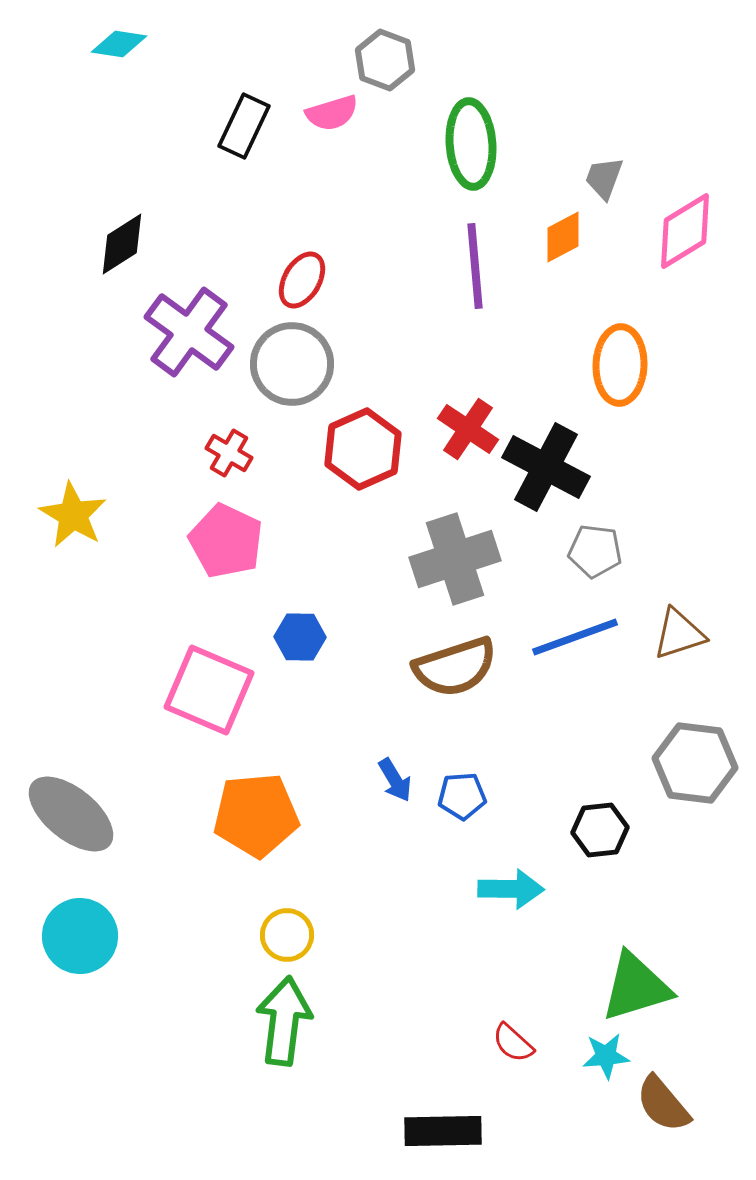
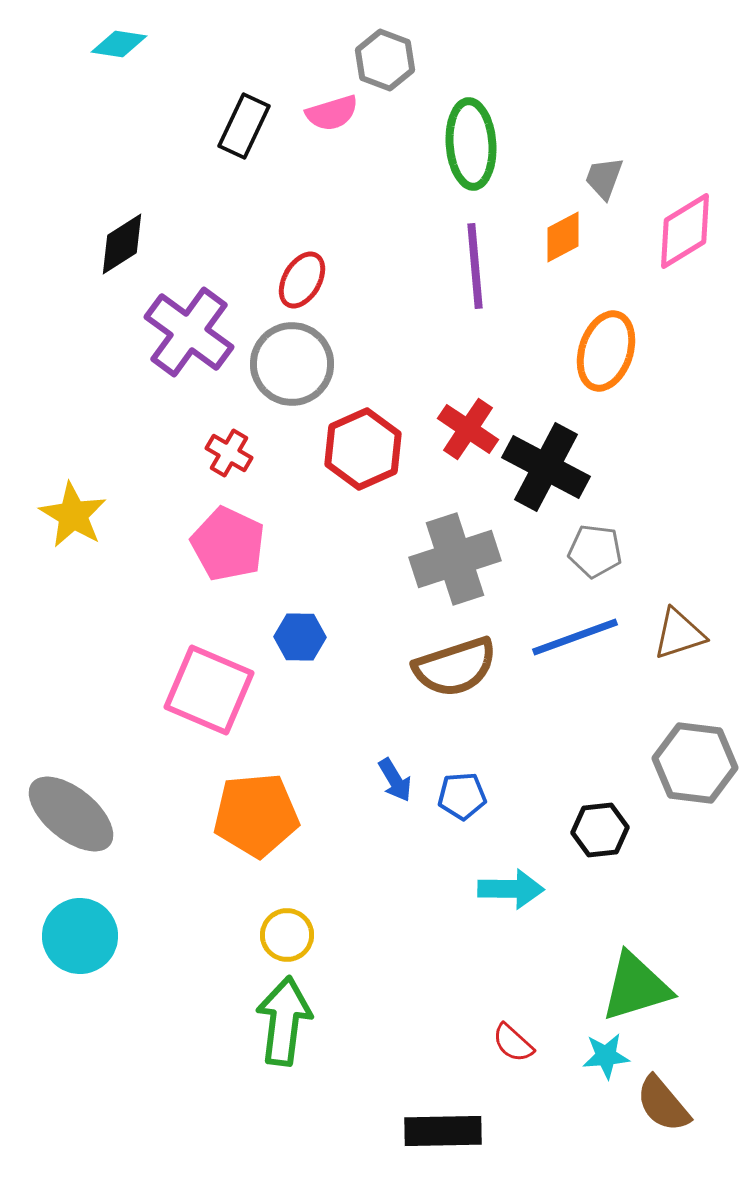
orange ellipse at (620, 365): moved 14 px left, 14 px up; rotated 16 degrees clockwise
pink pentagon at (226, 541): moved 2 px right, 3 px down
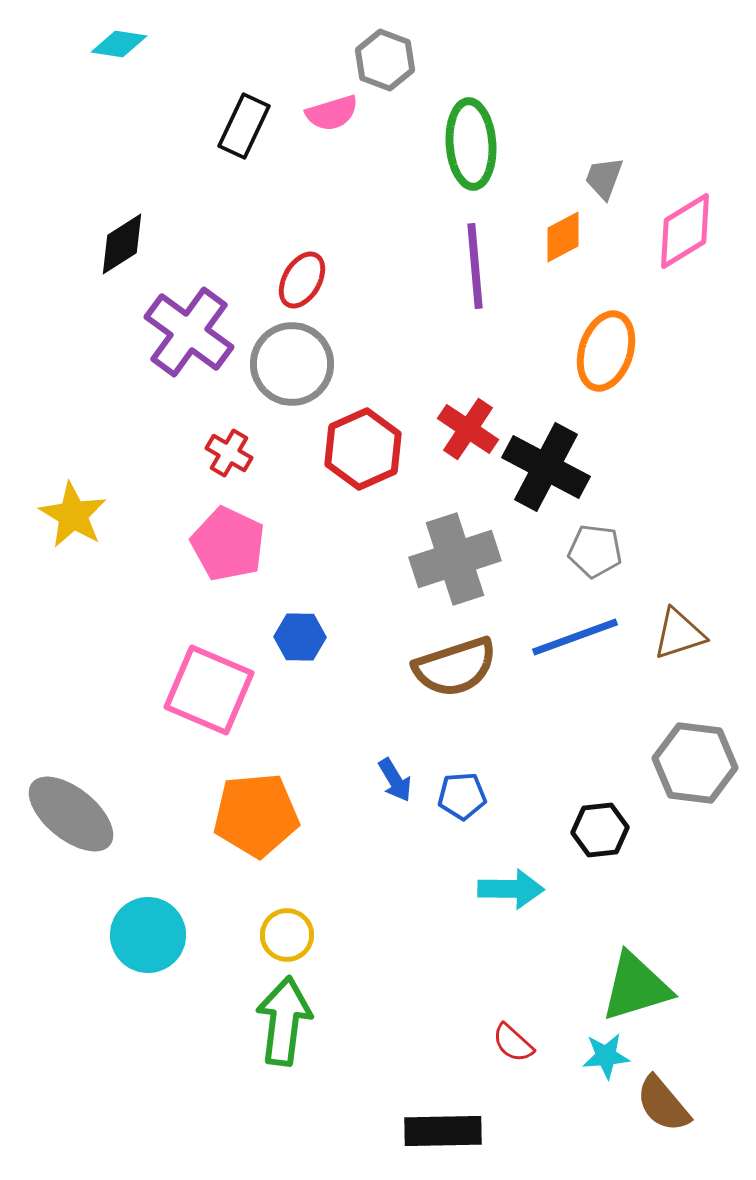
cyan circle at (80, 936): moved 68 px right, 1 px up
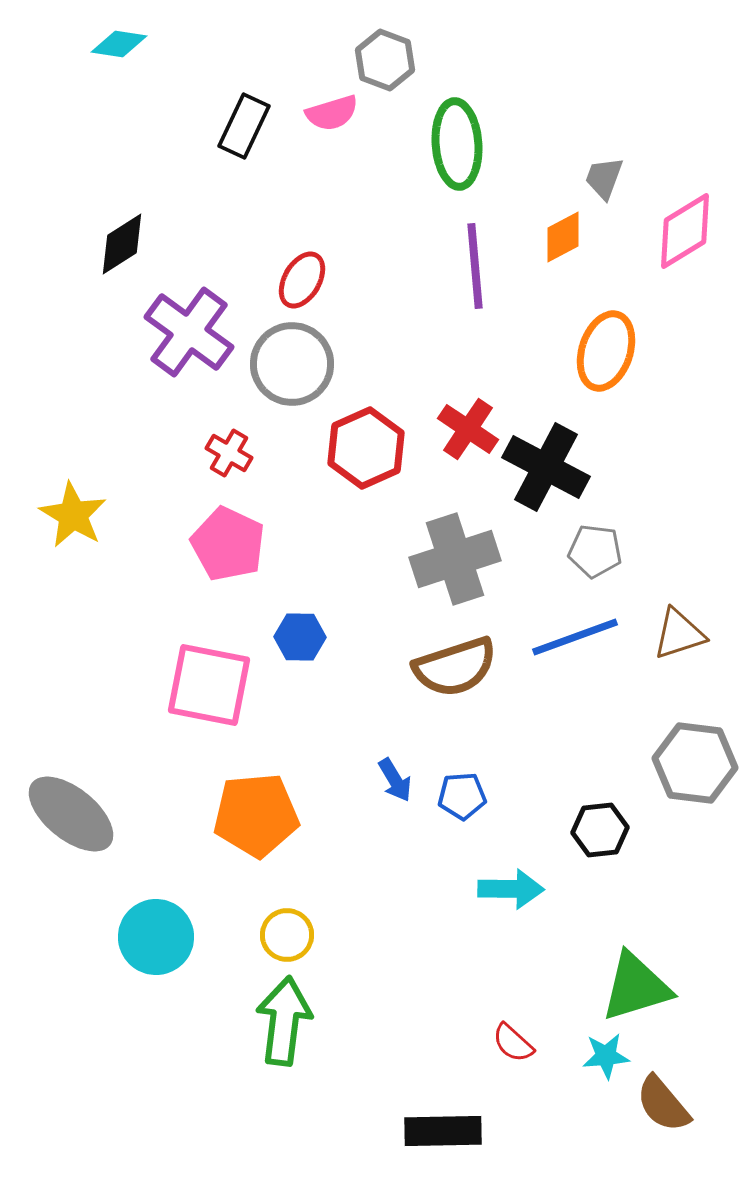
green ellipse at (471, 144): moved 14 px left
red hexagon at (363, 449): moved 3 px right, 1 px up
pink square at (209, 690): moved 5 px up; rotated 12 degrees counterclockwise
cyan circle at (148, 935): moved 8 px right, 2 px down
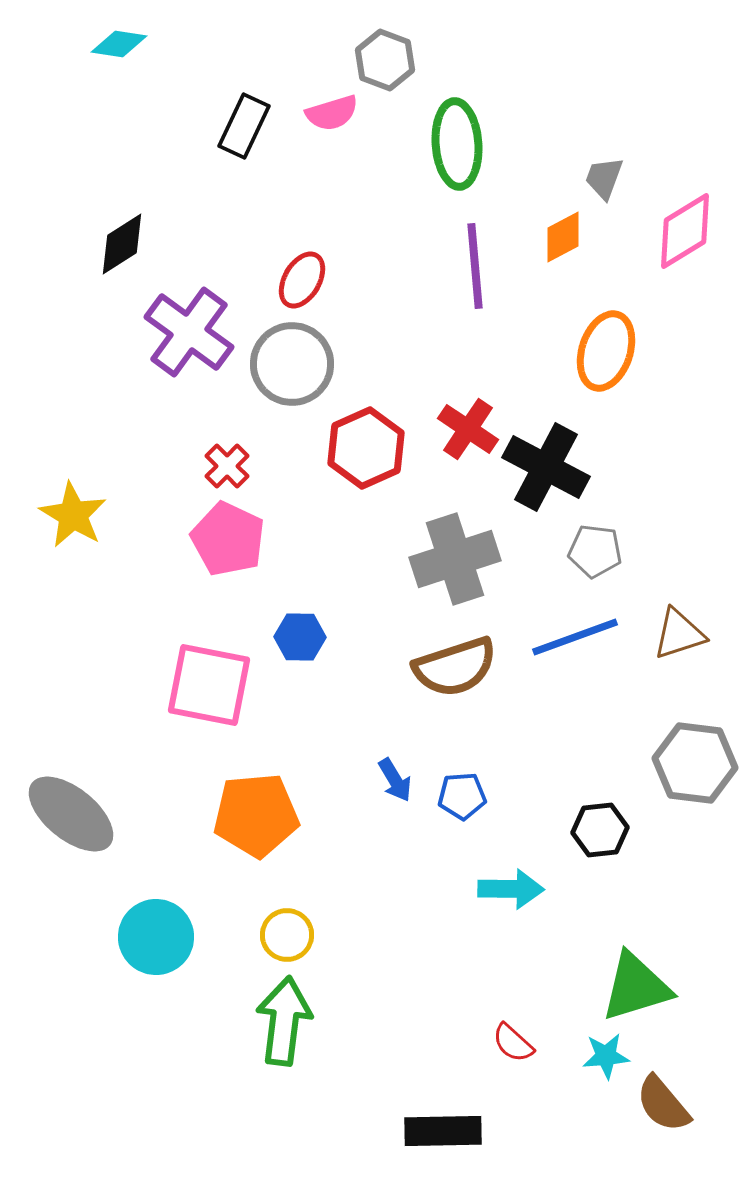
red cross at (229, 453): moved 2 px left, 13 px down; rotated 15 degrees clockwise
pink pentagon at (228, 544): moved 5 px up
